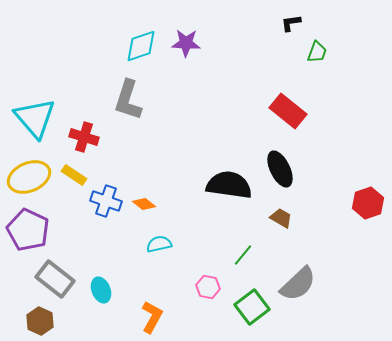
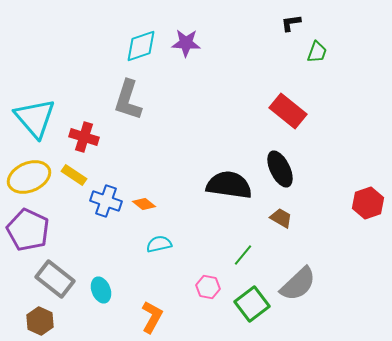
green square: moved 3 px up
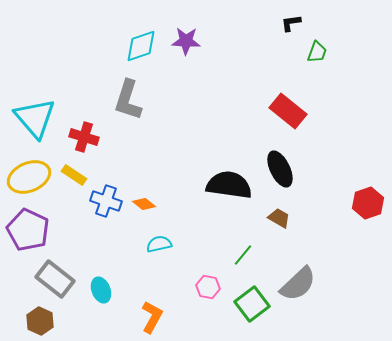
purple star: moved 2 px up
brown trapezoid: moved 2 px left
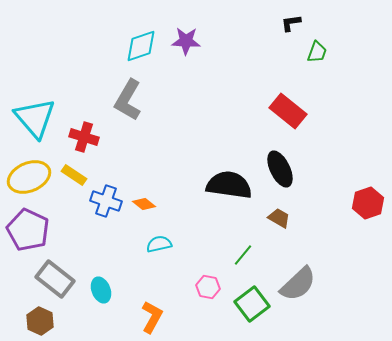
gray L-shape: rotated 12 degrees clockwise
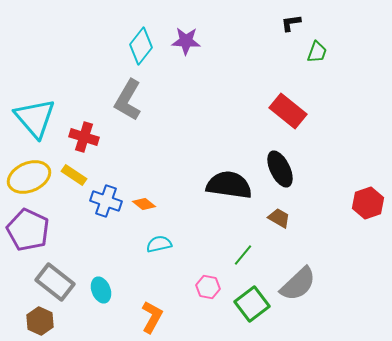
cyan diamond: rotated 33 degrees counterclockwise
gray rectangle: moved 3 px down
